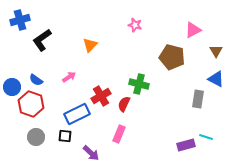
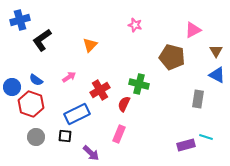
blue triangle: moved 1 px right, 4 px up
red cross: moved 1 px left, 6 px up
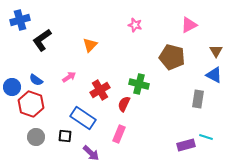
pink triangle: moved 4 px left, 5 px up
blue triangle: moved 3 px left
blue rectangle: moved 6 px right, 4 px down; rotated 60 degrees clockwise
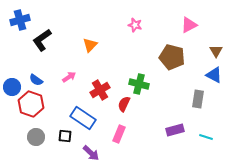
purple rectangle: moved 11 px left, 15 px up
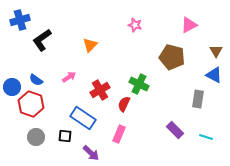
green cross: rotated 12 degrees clockwise
purple rectangle: rotated 60 degrees clockwise
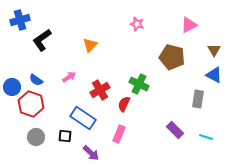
pink star: moved 2 px right, 1 px up
brown triangle: moved 2 px left, 1 px up
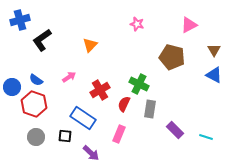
gray rectangle: moved 48 px left, 10 px down
red hexagon: moved 3 px right
